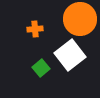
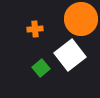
orange circle: moved 1 px right
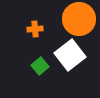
orange circle: moved 2 px left
green square: moved 1 px left, 2 px up
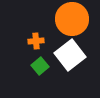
orange circle: moved 7 px left
orange cross: moved 1 px right, 12 px down
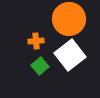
orange circle: moved 3 px left
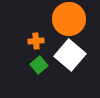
white square: rotated 12 degrees counterclockwise
green square: moved 1 px left, 1 px up
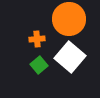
orange cross: moved 1 px right, 2 px up
white square: moved 2 px down
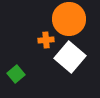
orange cross: moved 9 px right, 1 px down
green square: moved 23 px left, 9 px down
